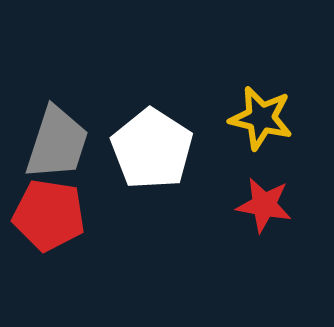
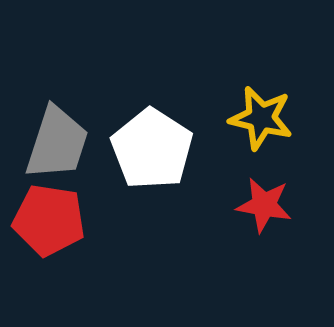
red pentagon: moved 5 px down
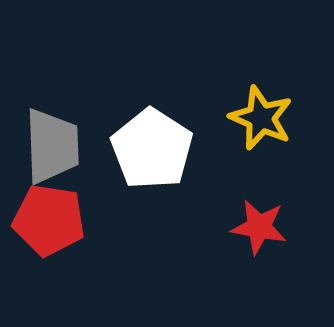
yellow star: rotated 10 degrees clockwise
gray trapezoid: moved 5 px left, 3 px down; rotated 20 degrees counterclockwise
red star: moved 5 px left, 22 px down
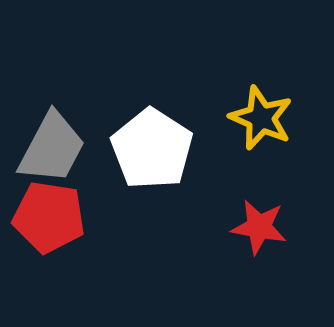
gray trapezoid: moved 2 px down; rotated 30 degrees clockwise
red pentagon: moved 3 px up
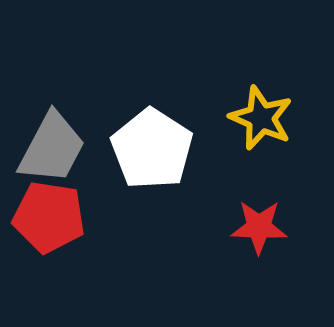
red star: rotated 8 degrees counterclockwise
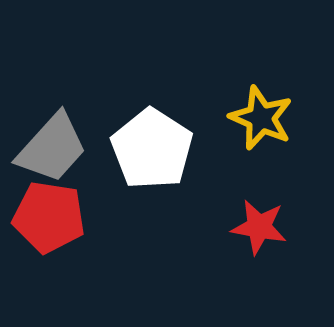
gray trapezoid: rotated 14 degrees clockwise
red star: rotated 8 degrees clockwise
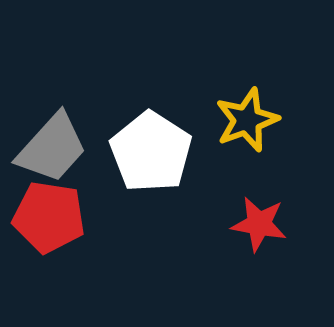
yellow star: moved 14 px left, 2 px down; rotated 28 degrees clockwise
white pentagon: moved 1 px left, 3 px down
red star: moved 3 px up
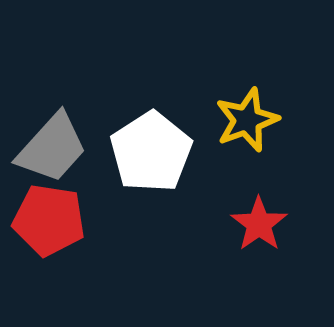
white pentagon: rotated 6 degrees clockwise
red pentagon: moved 3 px down
red star: rotated 26 degrees clockwise
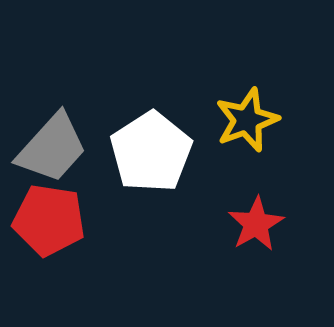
red star: moved 3 px left; rotated 6 degrees clockwise
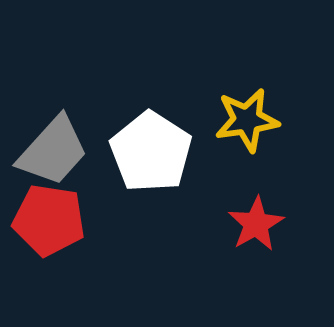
yellow star: rotated 12 degrees clockwise
gray trapezoid: moved 1 px right, 3 px down
white pentagon: rotated 6 degrees counterclockwise
